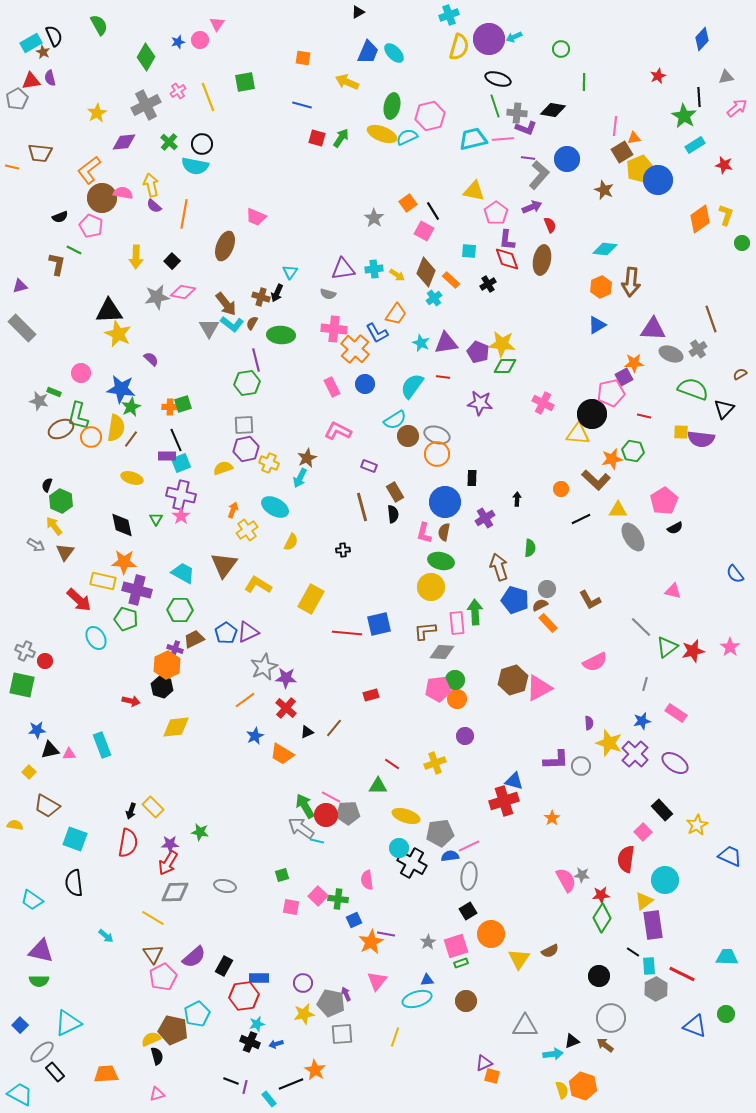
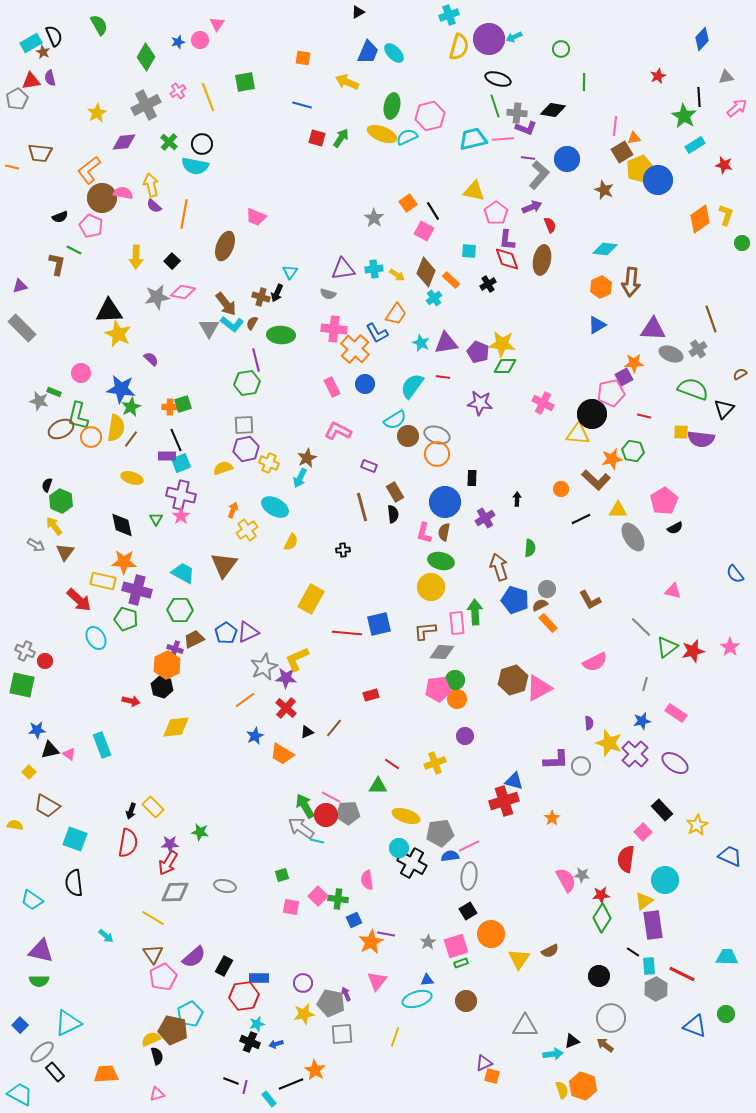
yellow L-shape at (258, 585): moved 39 px right, 74 px down; rotated 56 degrees counterclockwise
pink triangle at (69, 754): rotated 40 degrees clockwise
cyan pentagon at (197, 1014): moved 7 px left
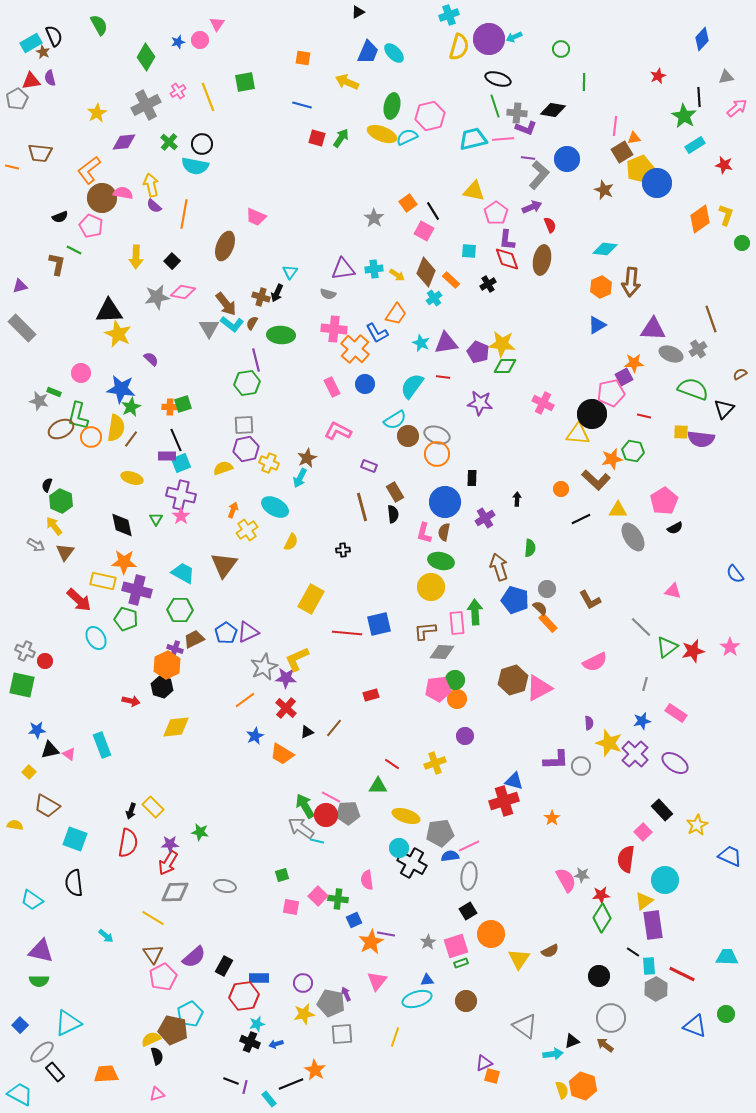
blue circle at (658, 180): moved 1 px left, 3 px down
brown semicircle at (540, 605): moved 3 px down; rotated 70 degrees clockwise
gray triangle at (525, 1026): rotated 36 degrees clockwise
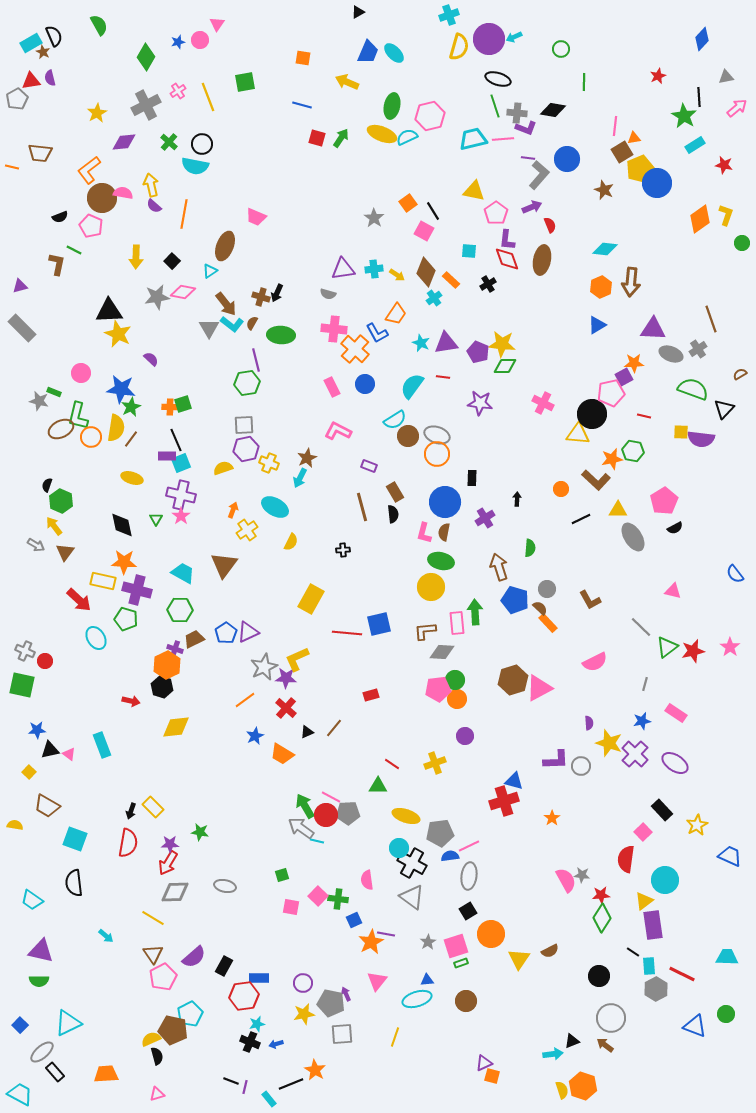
cyan triangle at (290, 272): moved 80 px left, 1 px up; rotated 21 degrees clockwise
gray triangle at (525, 1026): moved 113 px left, 129 px up
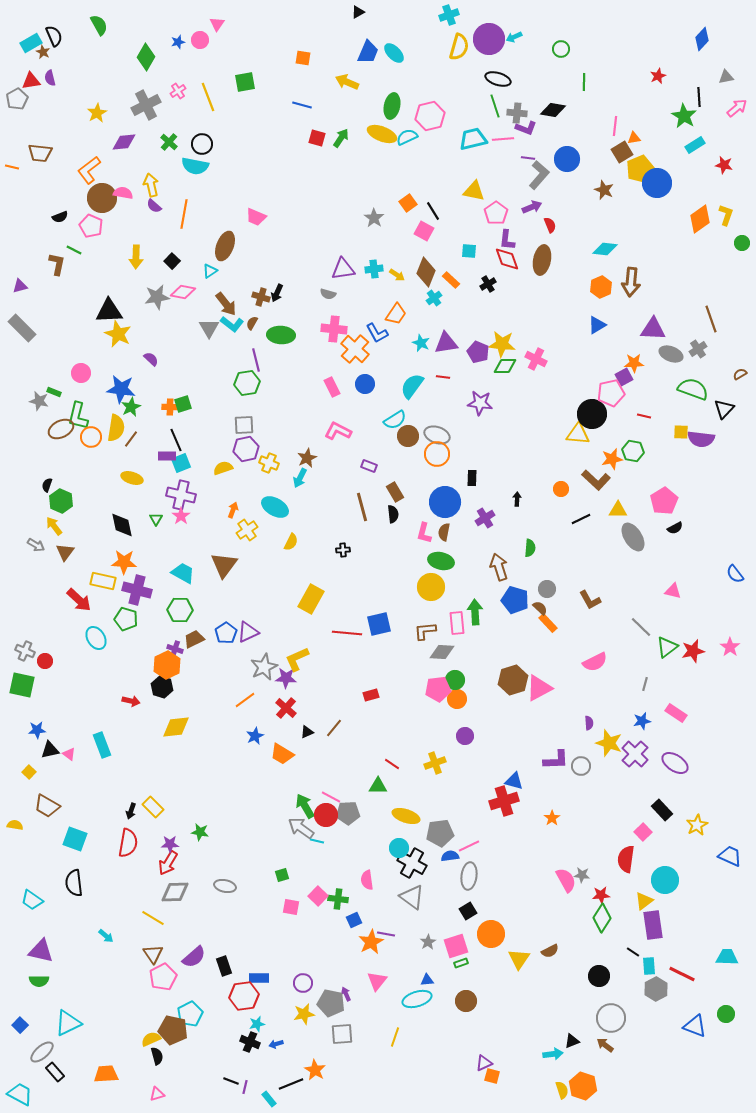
pink cross at (543, 403): moved 7 px left, 44 px up
black rectangle at (224, 966): rotated 48 degrees counterclockwise
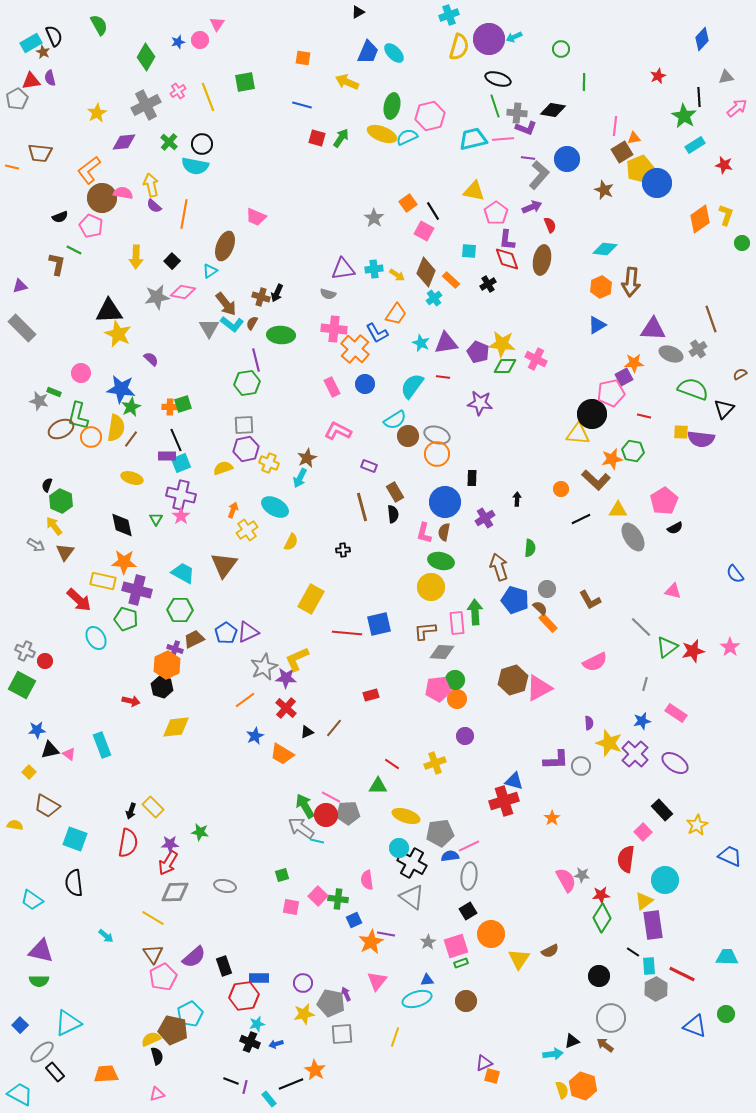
green square at (22, 685): rotated 16 degrees clockwise
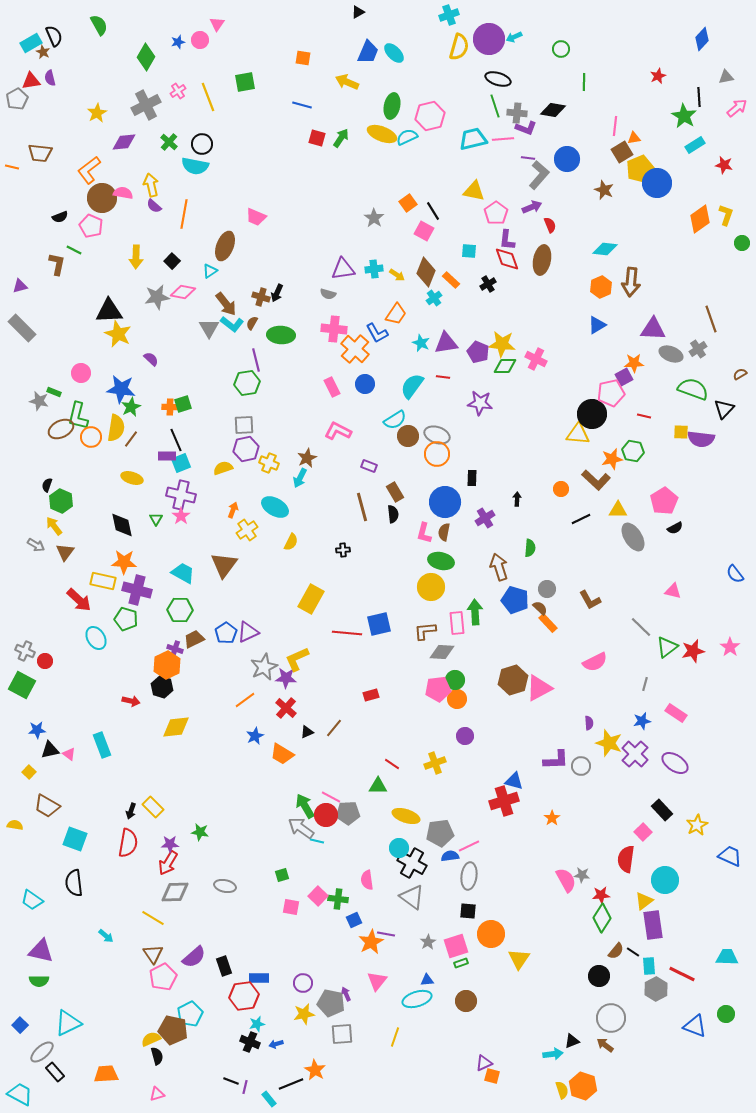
black square at (468, 911): rotated 36 degrees clockwise
brown semicircle at (550, 951): moved 66 px right; rotated 24 degrees counterclockwise
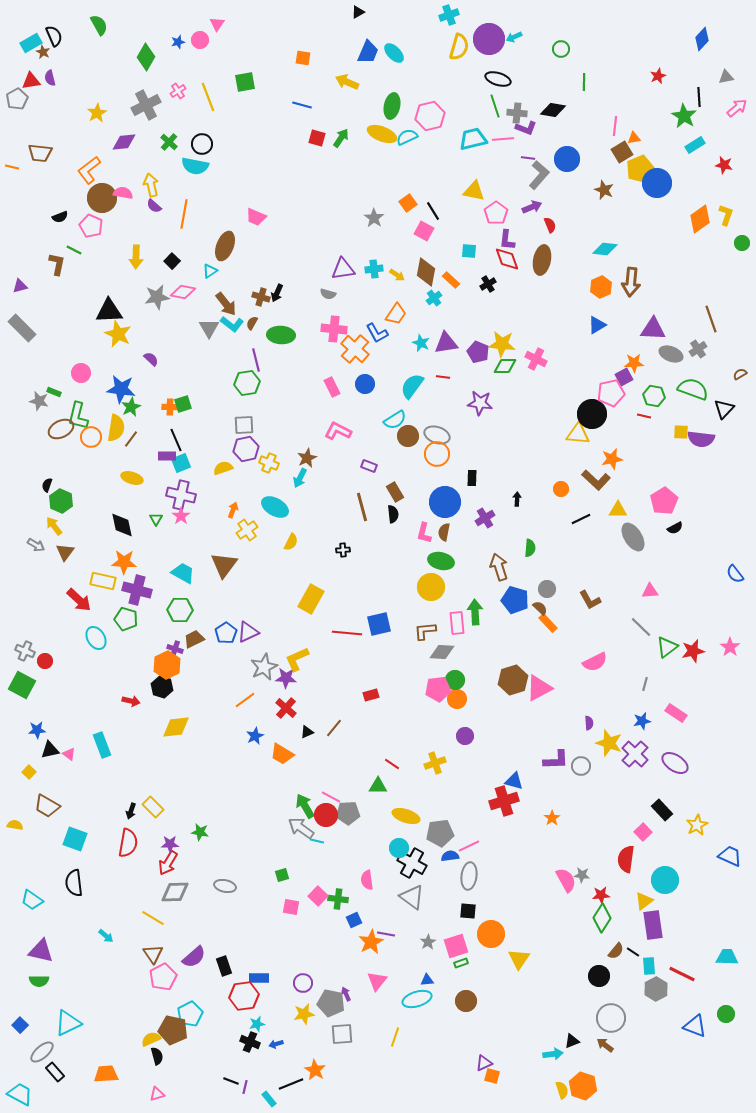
brown diamond at (426, 272): rotated 12 degrees counterclockwise
green hexagon at (633, 451): moved 21 px right, 55 px up
pink triangle at (673, 591): moved 23 px left; rotated 18 degrees counterclockwise
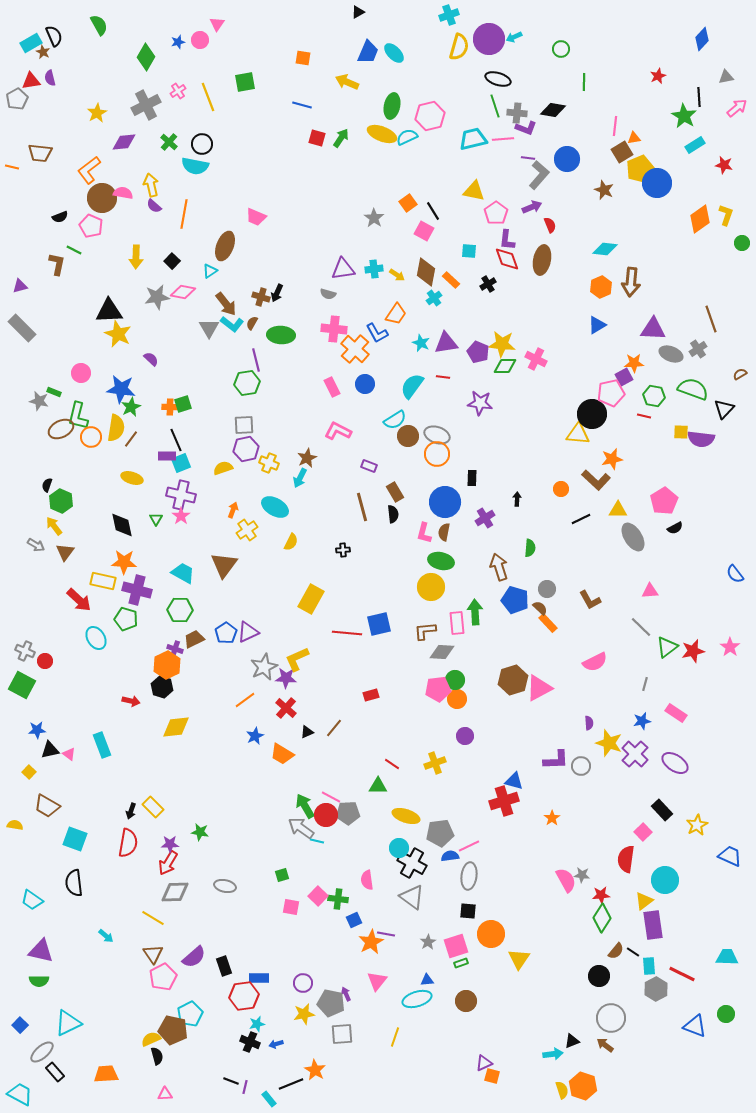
pink triangle at (157, 1094): moved 8 px right; rotated 14 degrees clockwise
